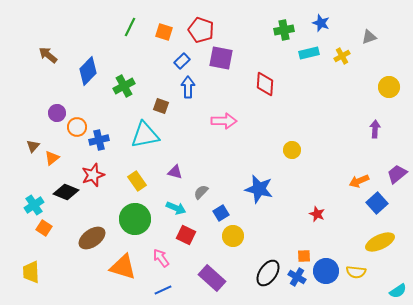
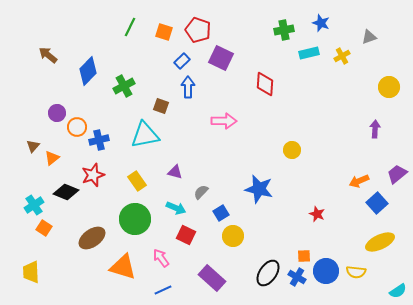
red pentagon at (201, 30): moved 3 px left
purple square at (221, 58): rotated 15 degrees clockwise
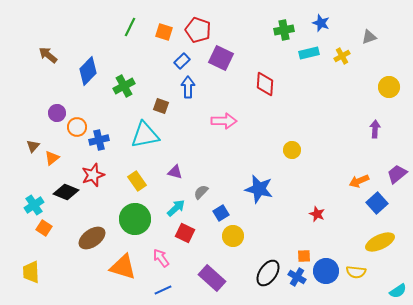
cyan arrow at (176, 208): rotated 66 degrees counterclockwise
red square at (186, 235): moved 1 px left, 2 px up
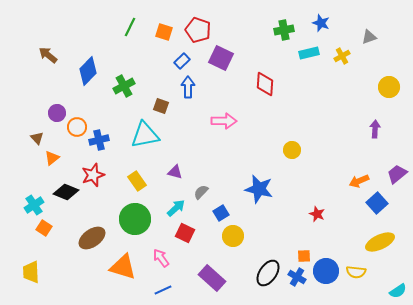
brown triangle at (33, 146): moved 4 px right, 8 px up; rotated 24 degrees counterclockwise
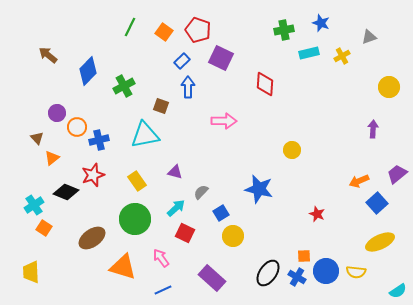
orange square at (164, 32): rotated 18 degrees clockwise
purple arrow at (375, 129): moved 2 px left
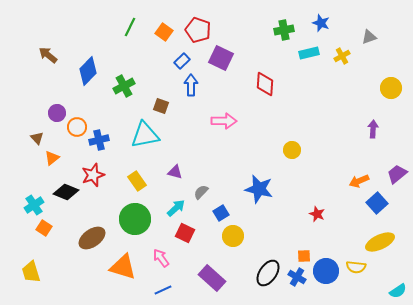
blue arrow at (188, 87): moved 3 px right, 2 px up
yellow circle at (389, 87): moved 2 px right, 1 px down
yellow trapezoid at (31, 272): rotated 15 degrees counterclockwise
yellow semicircle at (356, 272): moved 5 px up
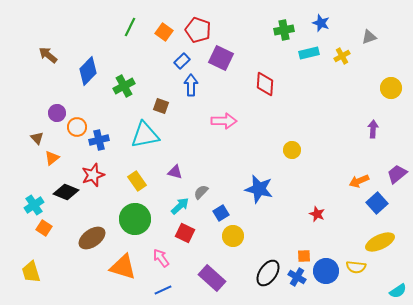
cyan arrow at (176, 208): moved 4 px right, 2 px up
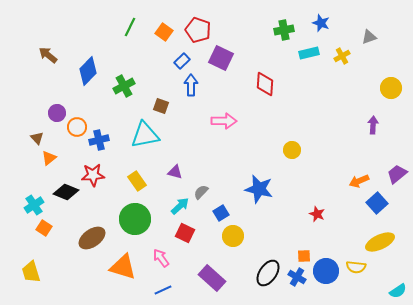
purple arrow at (373, 129): moved 4 px up
orange triangle at (52, 158): moved 3 px left
red star at (93, 175): rotated 15 degrees clockwise
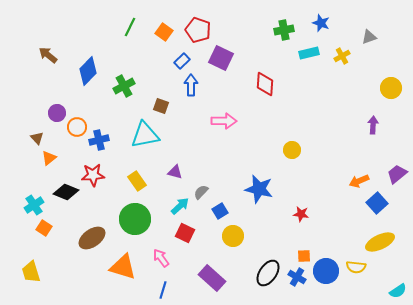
blue square at (221, 213): moved 1 px left, 2 px up
red star at (317, 214): moved 16 px left; rotated 14 degrees counterclockwise
blue line at (163, 290): rotated 48 degrees counterclockwise
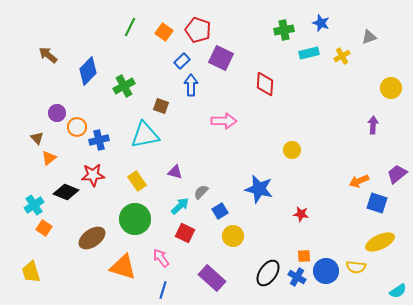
blue square at (377, 203): rotated 30 degrees counterclockwise
